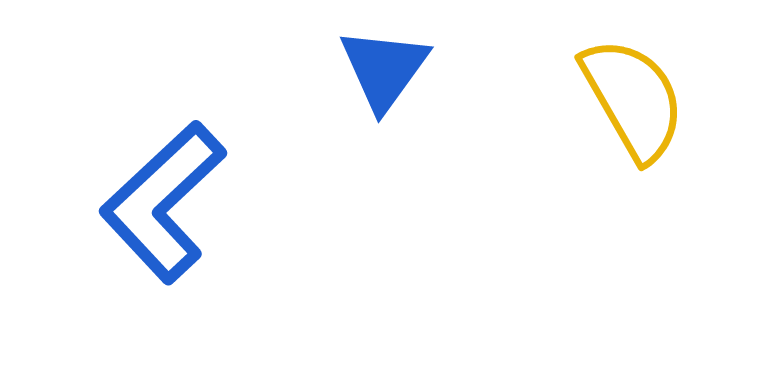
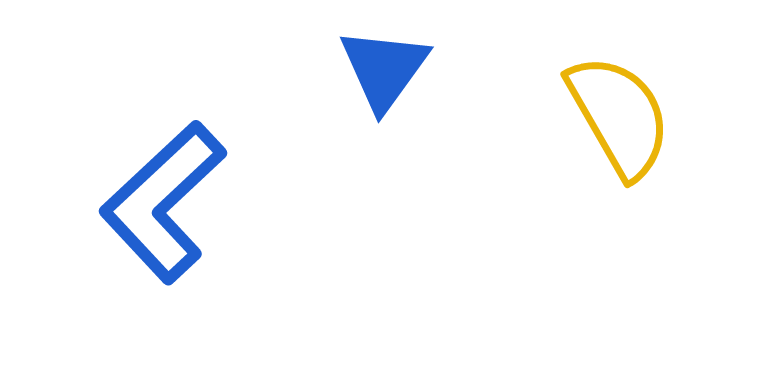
yellow semicircle: moved 14 px left, 17 px down
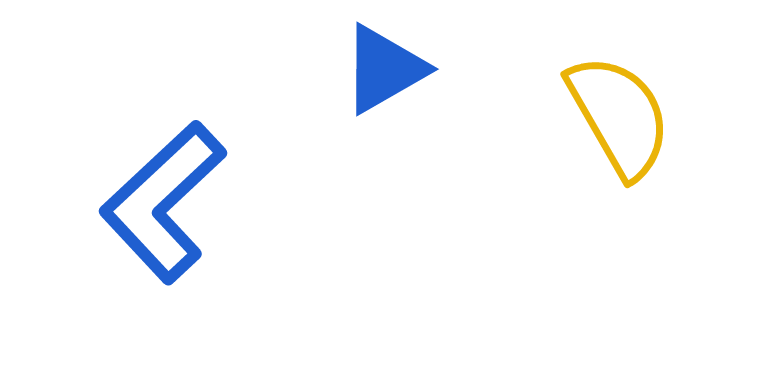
blue triangle: rotated 24 degrees clockwise
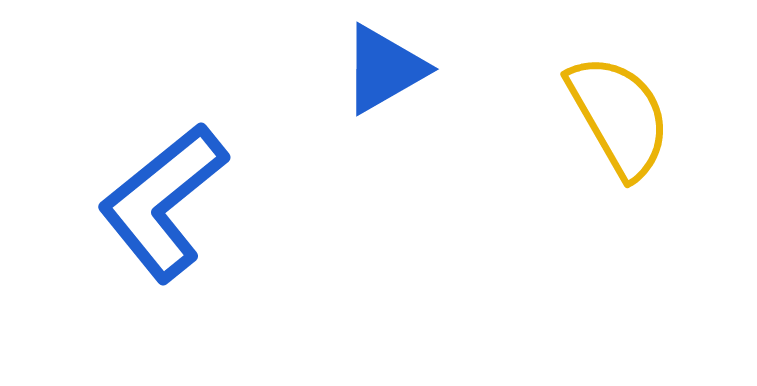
blue L-shape: rotated 4 degrees clockwise
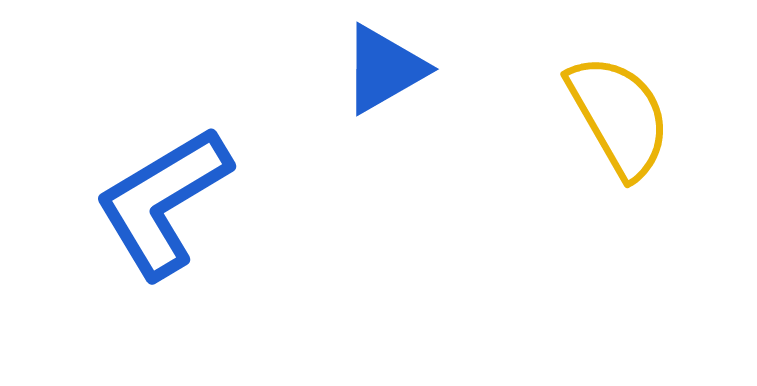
blue L-shape: rotated 8 degrees clockwise
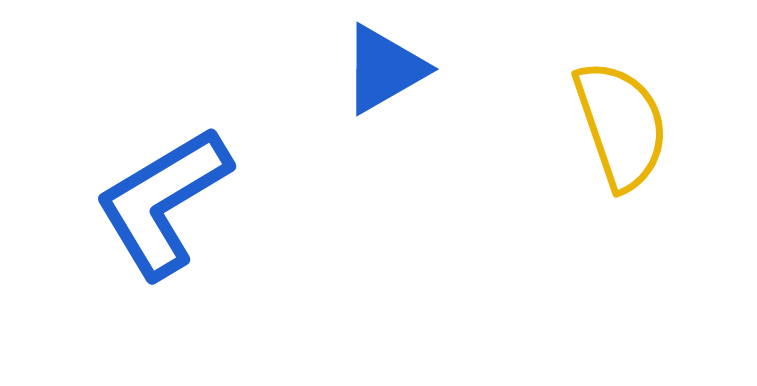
yellow semicircle: moved 2 px right, 9 px down; rotated 11 degrees clockwise
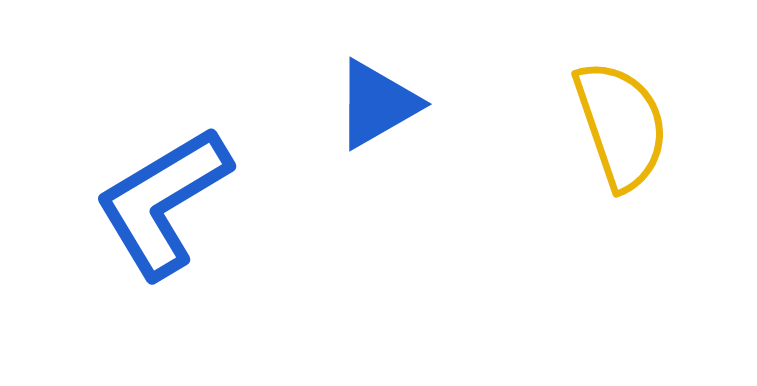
blue triangle: moved 7 px left, 35 px down
